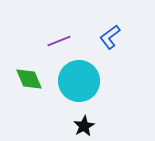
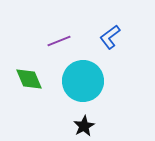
cyan circle: moved 4 px right
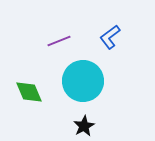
green diamond: moved 13 px down
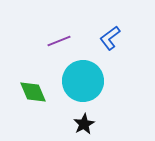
blue L-shape: moved 1 px down
green diamond: moved 4 px right
black star: moved 2 px up
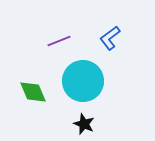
black star: rotated 20 degrees counterclockwise
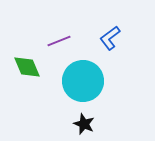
green diamond: moved 6 px left, 25 px up
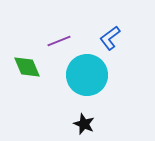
cyan circle: moved 4 px right, 6 px up
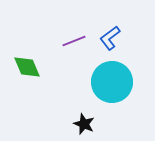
purple line: moved 15 px right
cyan circle: moved 25 px right, 7 px down
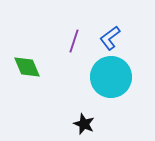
purple line: rotated 50 degrees counterclockwise
cyan circle: moved 1 px left, 5 px up
